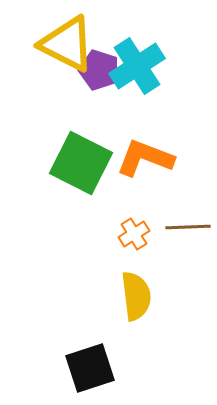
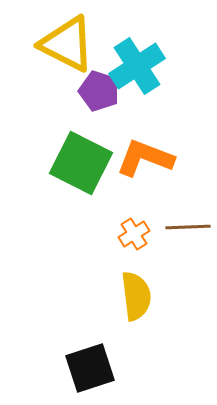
purple pentagon: moved 21 px down
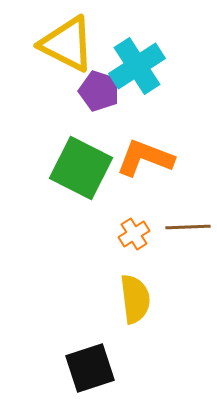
green square: moved 5 px down
yellow semicircle: moved 1 px left, 3 px down
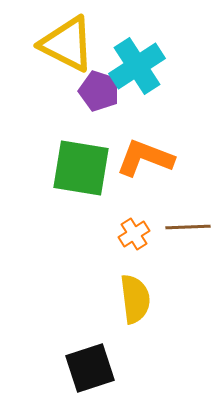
green square: rotated 18 degrees counterclockwise
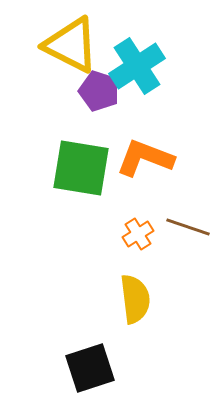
yellow triangle: moved 4 px right, 1 px down
brown line: rotated 21 degrees clockwise
orange cross: moved 4 px right
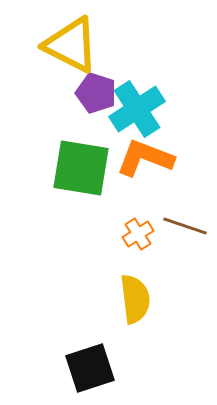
cyan cross: moved 43 px down
purple pentagon: moved 3 px left, 2 px down
brown line: moved 3 px left, 1 px up
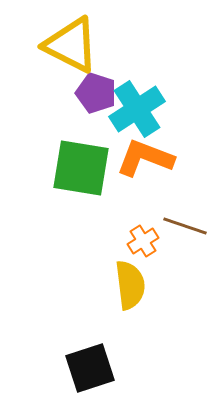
orange cross: moved 5 px right, 7 px down
yellow semicircle: moved 5 px left, 14 px up
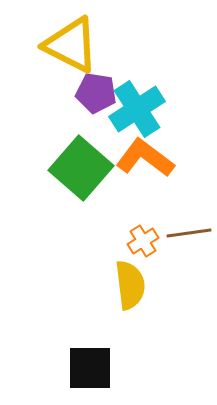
purple pentagon: rotated 9 degrees counterclockwise
orange L-shape: rotated 16 degrees clockwise
green square: rotated 32 degrees clockwise
brown line: moved 4 px right, 7 px down; rotated 27 degrees counterclockwise
black square: rotated 18 degrees clockwise
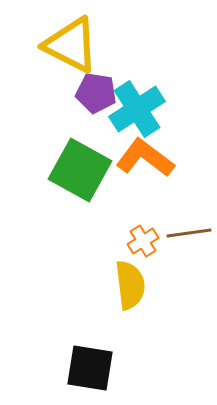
green square: moved 1 px left, 2 px down; rotated 12 degrees counterclockwise
black square: rotated 9 degrees clockwise
